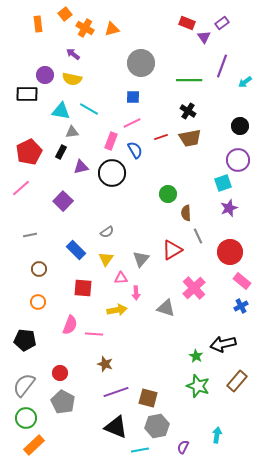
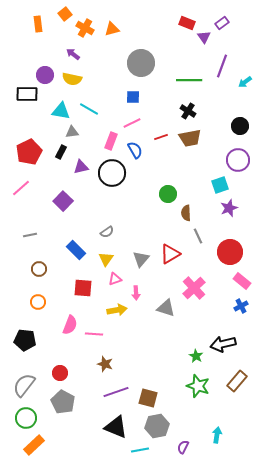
cyan square at (223, 183): moved 3 px left, 2 px down
red triangle at (172, 250): moved 2 px left, 4 px down
pink triangle at (121, 278): moved 6 px left, 1 px down; rotated 16 degrees counterclockwise
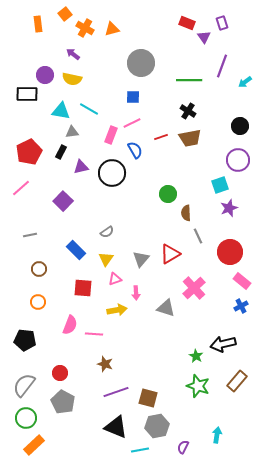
purple rectangle at (222, 23): rotated 72 degrees counterclockwise
pink rectangle at (111, 141): moved 6 px up
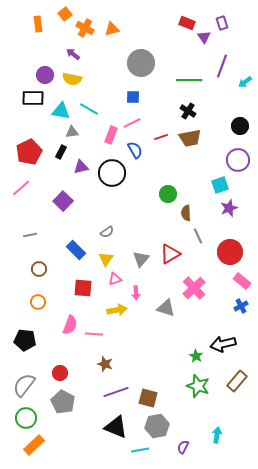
black rectangle at (27, 94): moved 6 px right, 4 px down
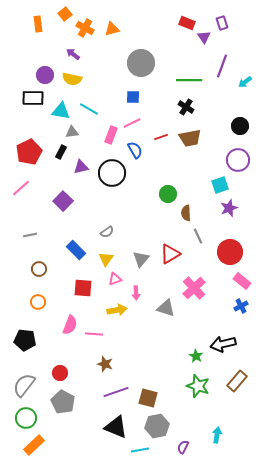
black cross at (188, 111): moved 2 px left, 4 px up
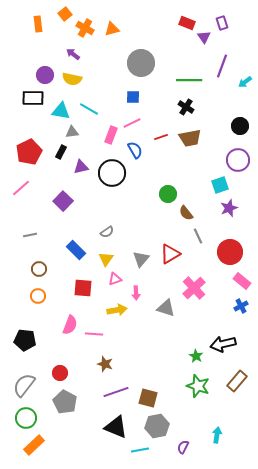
brown semicircle at (186, 213): rotated 35 degrees counterclockwise
orange circle at (38, 302): moved 6 px up
gray pentagon at (63, 402): moved 2 px right
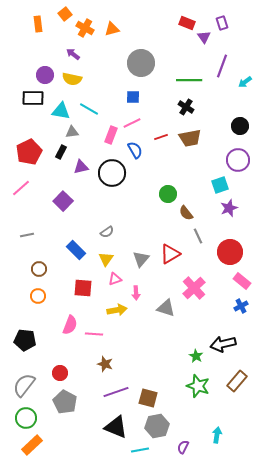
gray line at (30, 235): moved 3 px left
orange rectangle at (34, 445): moved 2 px left
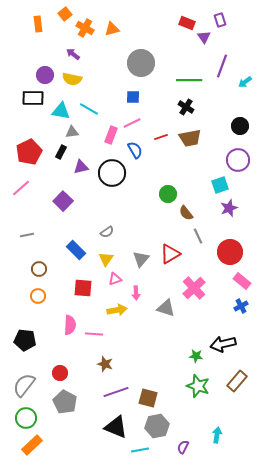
purple rectangle at (222, 23): moved 2 px left, 3 px up
pink semicircle at (70, 325): rotated 18 degrees counterclockwise
green star at (196, 356): rotated 24 degrees counterclockwise
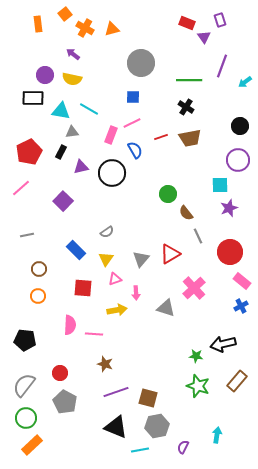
cyan square at (220, 185): rotated 18 degrees clockwise
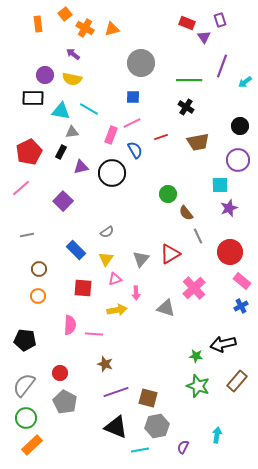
brown trapezoid at (190, 138): moved 8 px right, 4 px down
